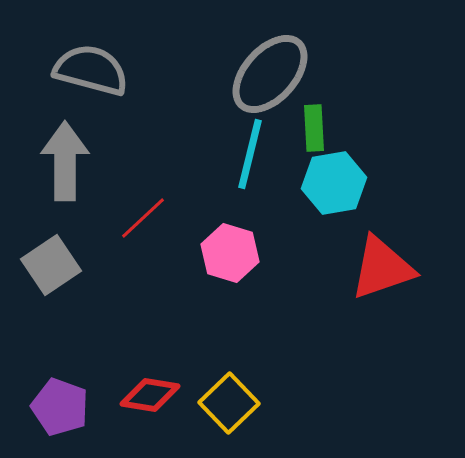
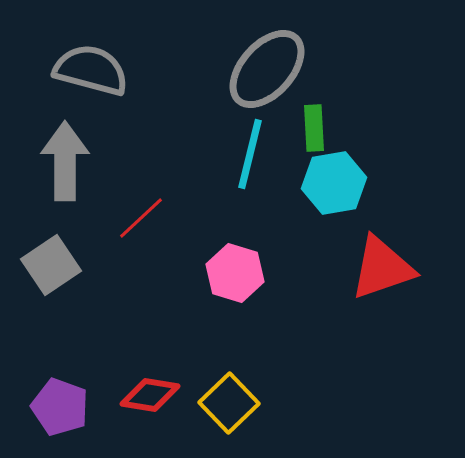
gray ellipse: moved 3 px left, 5 px up
red line: moved 2 px left
pink hexagon: moved 5 px right, 20 px down
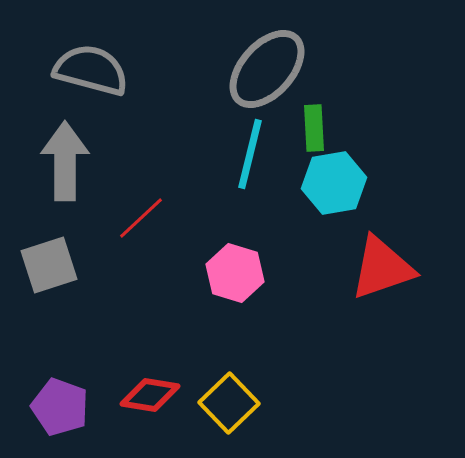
gray square: moved 2 px left; rotated 16 degrees clockwise
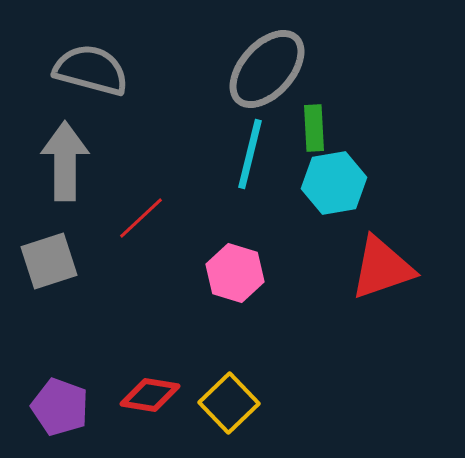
gray square: moved 4 px up
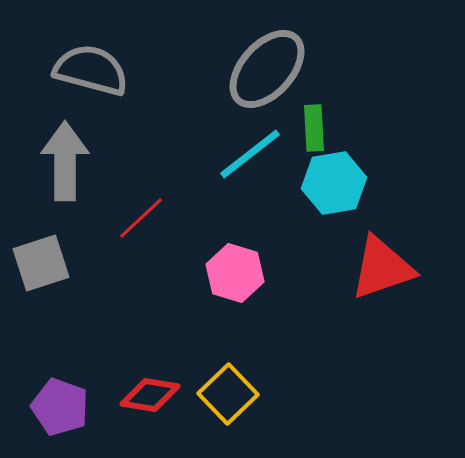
cyan line: rotated 38 degrees clockwise
gray square: moved 8 px left, 2 px down
yellow square: moved 1 px left, 9 px up
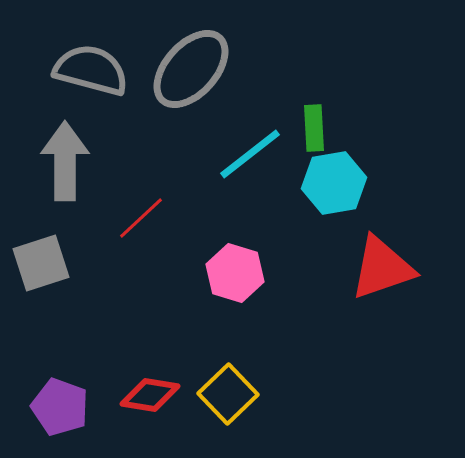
gray ellipse: moved 76 px left
